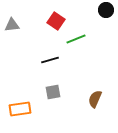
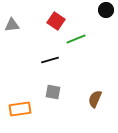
gray square: rotated 21 degrees clockwise
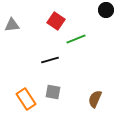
orange rectangle: moved 6 px right, 10 px up; rotated 65 degrees clockwise
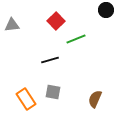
red square: rotated 12 degrees clockwise
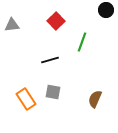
green line: moved 6 px right, 3 px down; rotated 48 degrees counterclockwise
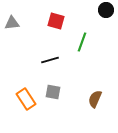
red square: rotated 30 degrees counterclockwise
gray triangle: moved 2 px up
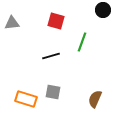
black circle: moved 3 px left
black line: moved 1 px right, 4 px up
orange rectangle: rotated 40 degrees counterclockwise
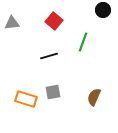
red square: moved 2 px left; rotated 24 degrees clockwise
green line: moved 1 px right
black line: moved 2 px left
gray square: rotated 21 degrees counterclockwise
brown semicircle: moved 1 px left, 2 px up
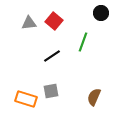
black circle: moved 2 px left, 3 px down
gray triangle: moved 17 px right
black line: moved 3 px right; rotated 18 degrees counterclockwise
gray square: moved 2 px left, 1 px up
